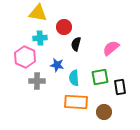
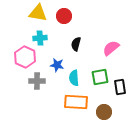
red circle: moved 11 px up
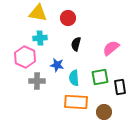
red circle: moved 4 px right, 2 px down
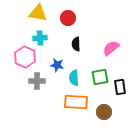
black semicircle: rotated 16 degrees counterclockwise
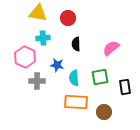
cyan cross: moved 3 px right
black rectangle: moved 5 px right
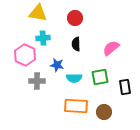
red circle: moved 7 px right
pink hexagon: moved 2 px up
cyan semicircle: rotated 84 degrees counterclockwise
orange rectangle: moved 4 px down
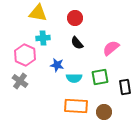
black semicircle: moved 1 px right, 1 px up; rotated 40 degrees counterclockwise
gray cross: moved 17 px left; rotated 35 degrees clockwise
